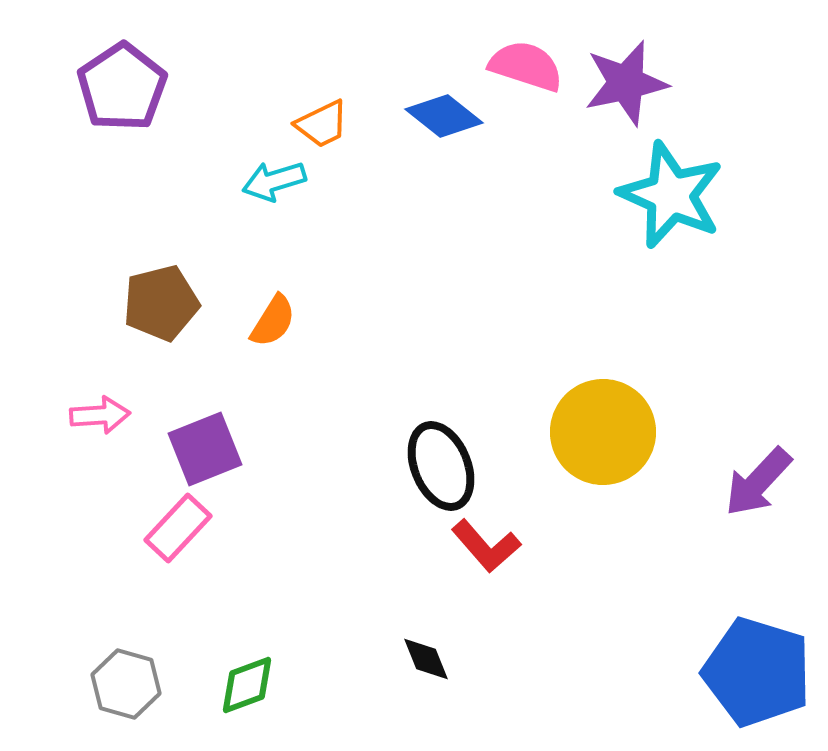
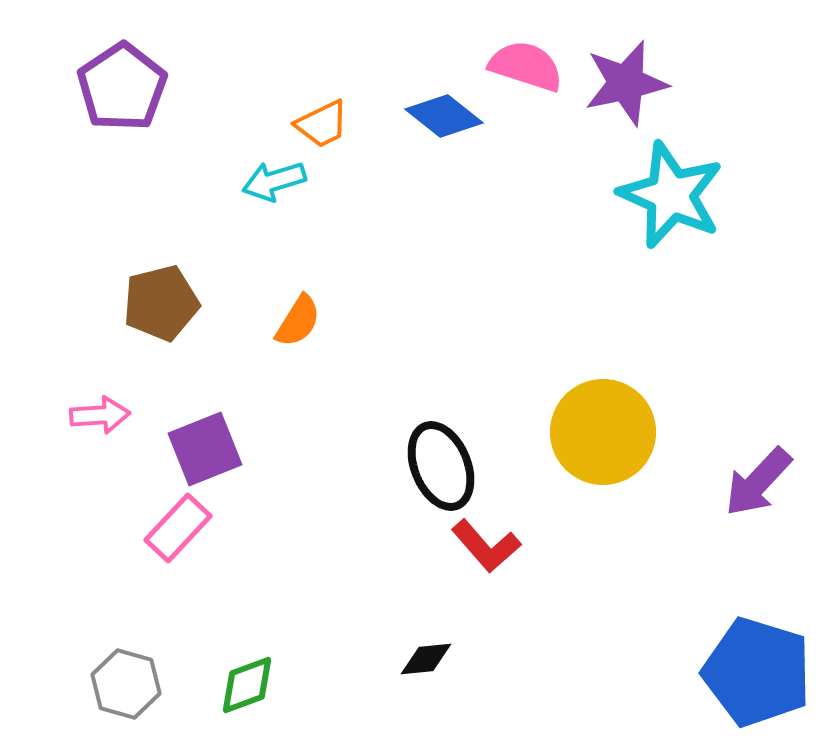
orange semicircle: moved 25 px right
black diamond: rotated 74 degrees counterclockwise
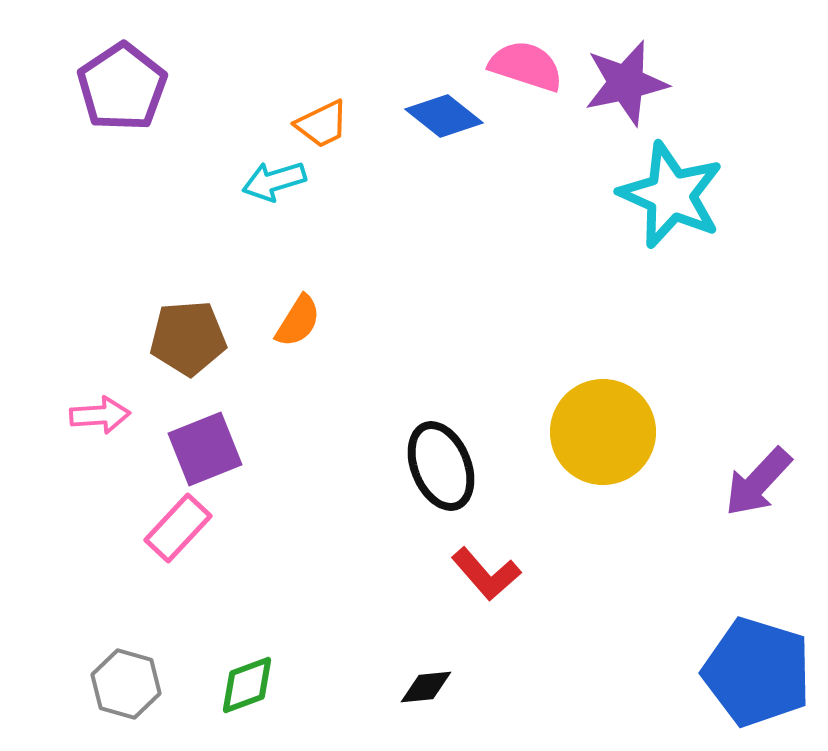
brown pentagon: moved 27 px right, 35 px down; rotated 10 degrees clockwise
red L-shape: moved 28 px down
black diamond: moved 28 px down
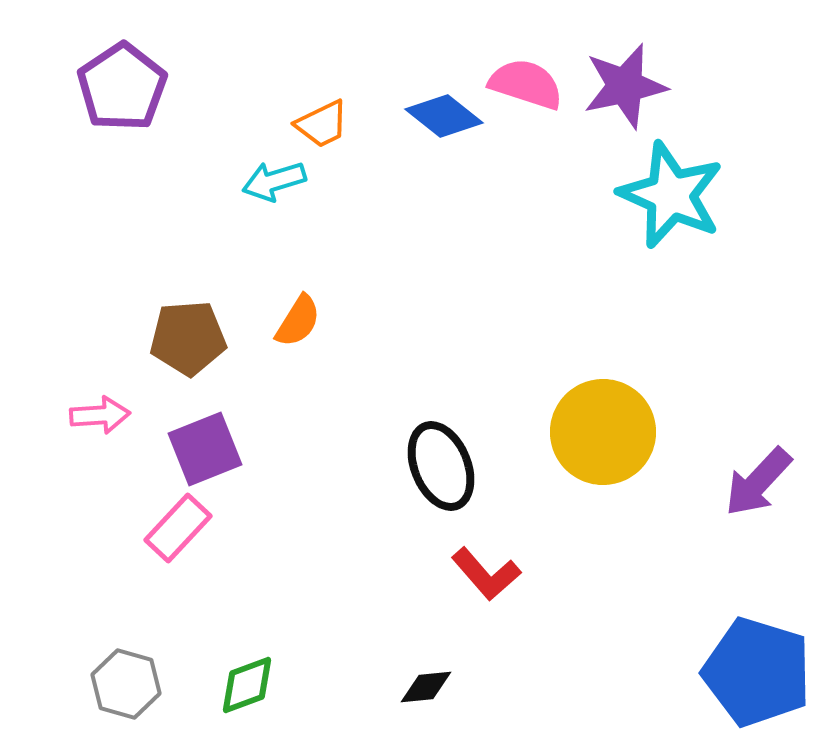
pink semicircle: moved 18 px down
purple star: moved 1 px left, 3 px down
